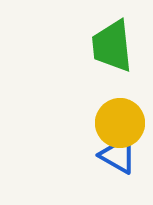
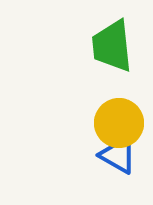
yellow circle: moved 1 px left
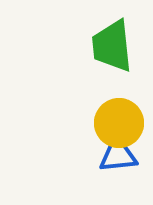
blue triangle: rotated 36 degrees counterclockwise
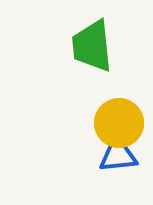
green trapezoid: moved 20 px left
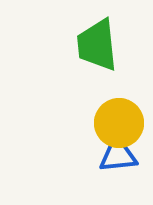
green trapezoid: moved 5 px right, 1 px up
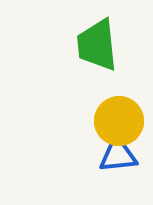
yellow circle: moved 2 px up
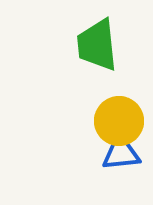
blue triangle: moved 3 px right, 2 px up
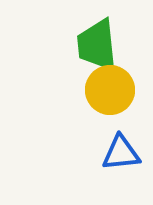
yellow circle: moved 9 px left, 31 px up
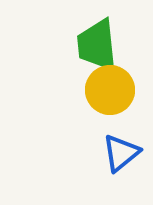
blue triangle: rotated 33 degrees counterclockwise
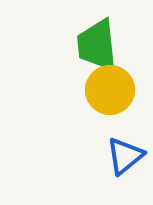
blue triangle: moved 4 px right, 3 px down
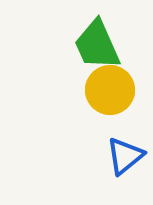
green trapezoid: rotated 18 degrees counterclockwise
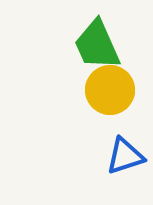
blue triangle: rotated 21 degrees clockwise
